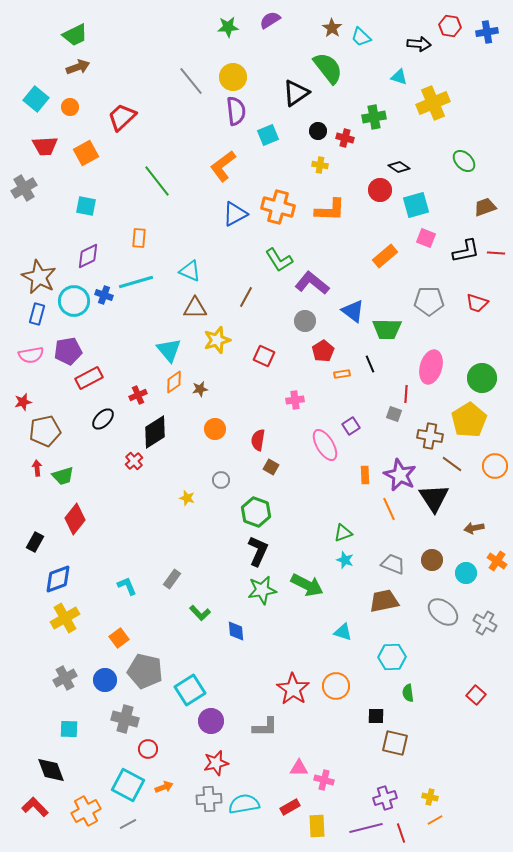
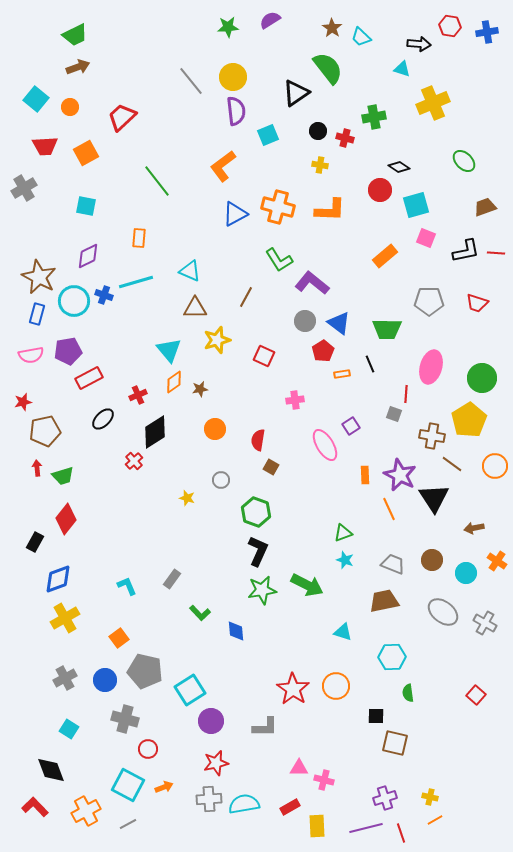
cyan triangle at (399, 77): moved 3 px right, 8 px up
blue triangle at (353, 311): moved 14 px left, 12 px down
brown cross at (430, 436): moved 2 px right
red diamond at (75, 519): moved 9 px left
cyan square at (69, 729): rotated 30 degrees clockwise
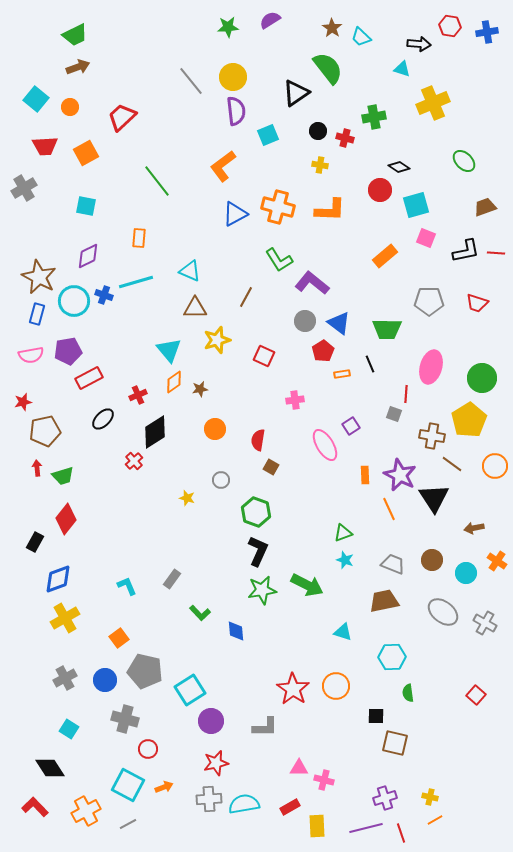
black diamond at (51, 770): moved 1 px left, 2 px up; rotated 12 degrees counterclockwise
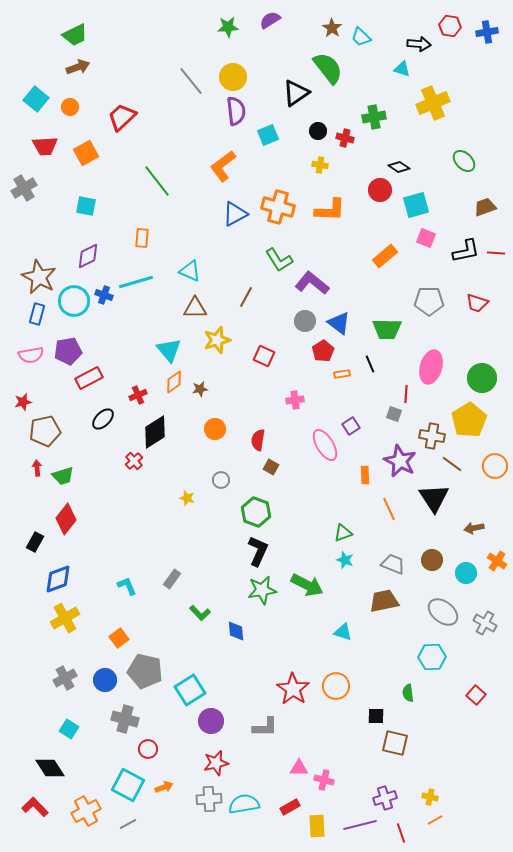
orange rectangle at (139, 238): moved 3 px right
purple star at (400, 475): moved 14 px up
cyan hexagon at (392, 657): moved 40 px right
purple line at (366, 828): moved 6 px left, 3 px up
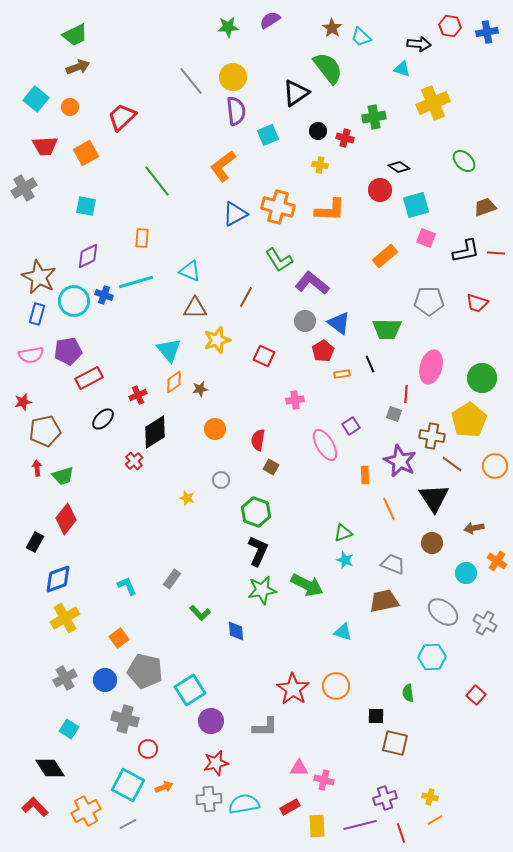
brown circle at (432, 560): moved 17 px up
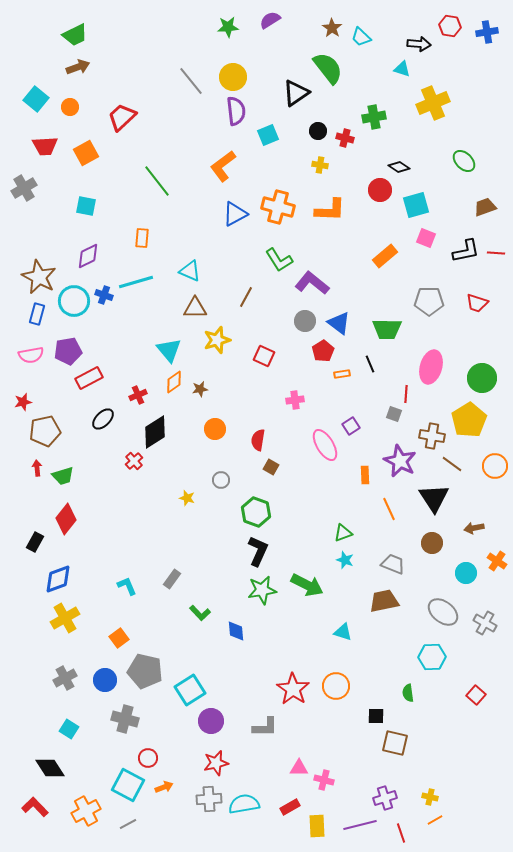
red circle at (148, 749): moved 9 px down
